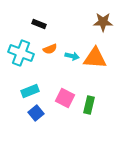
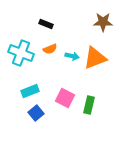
black rectangle: moved 7 px right
orange triangle: rotated 25 degrees counterclockwise
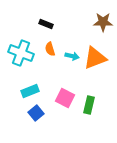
orange semicircle: rotated 96 degrees clockwise
